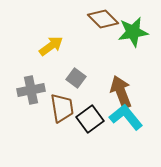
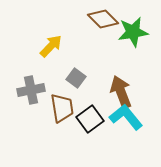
yellow arrow: rotated 10 degrees counterclockwise
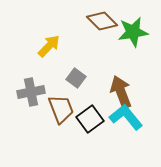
brown diamond: moved 1 px left, 2 px down
yellow arrow: moved 2 px left
gray cross: moved 2 px down
brown trapezoid: moved 1 px left, 1 px down; rotated 12 degrees counterclockwise
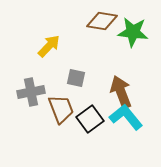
brown diamond: rotated 36 degrees counterclockwise
green star: rotated 16 degrees clockwise
gray square: rotated 24 degrees counterclockwise
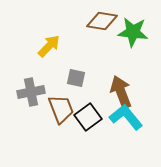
black square: moved 2 px left, 2 px up
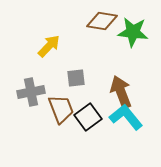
gray square: rotated 18 degrees counterclockwise
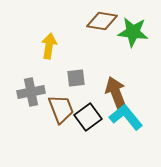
yellow arrow: rotated 35 degrees counterclockwise
brown arrow: moved 5 px left, 1 px down
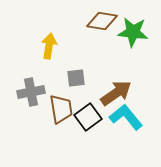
brown arrow: rotated 76 degrees clockwise
brown trapezoid: rotated 12 degrees clockwise
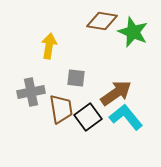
green star: rotated 16 degrees clockwise
gray square: rotated 12 degrees clockwise
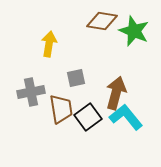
green star: moved 1 px right, 1 px up
yellow arrow: moved 2 px up
gray square: rotated 18 degrees counterclockwise
brown arrow: rotated 40 degrees counterclockwise
